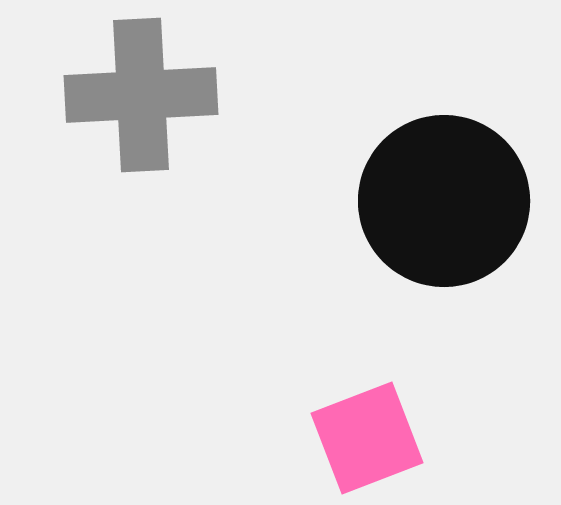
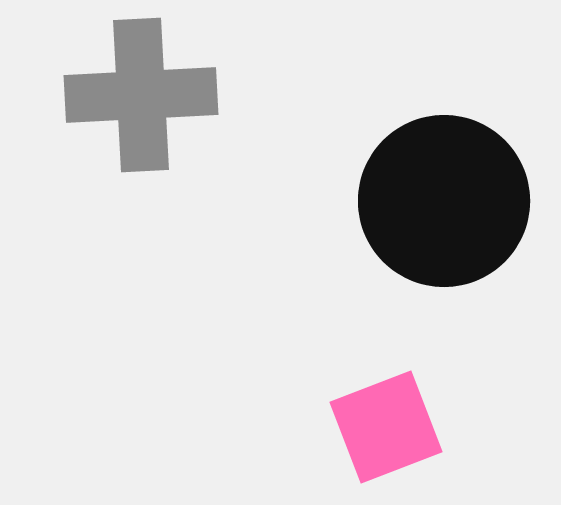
pink square: moved 19 px right, 11 px up
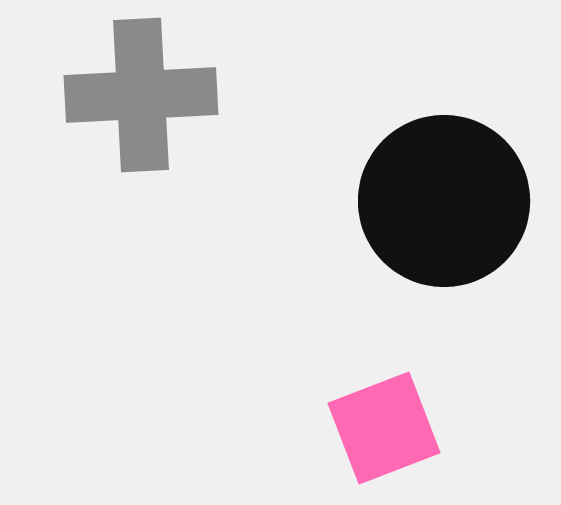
pink square: moved 2 px left, 1 px down
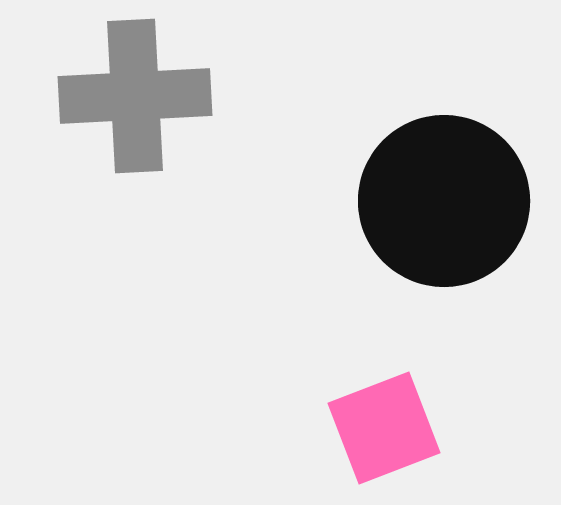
gray cross: moved 6 px left, 1 px down
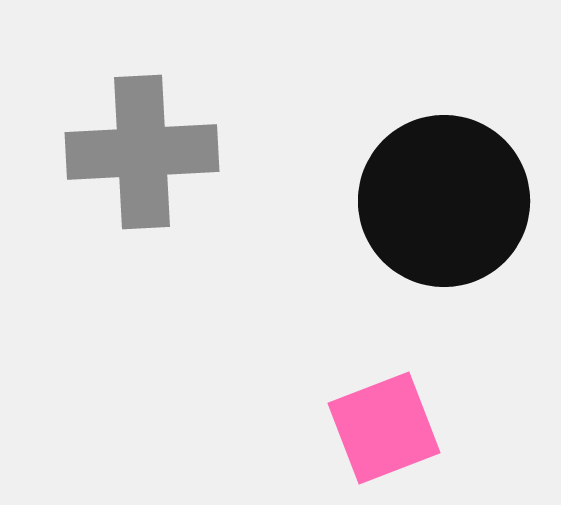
gray cross: moved 7 px right, 56 px down
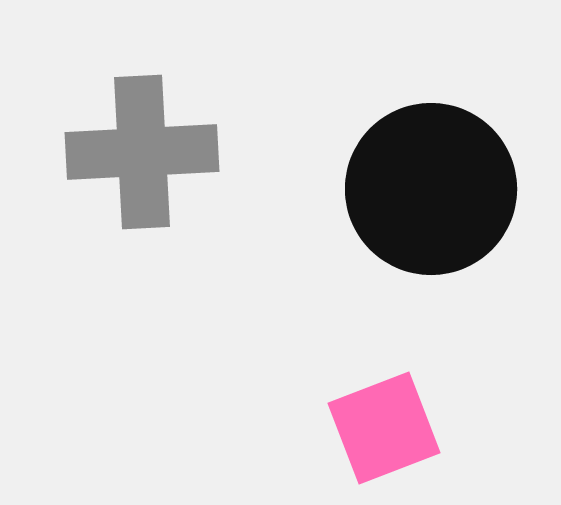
black circle: moved 13 px left, 12 px up
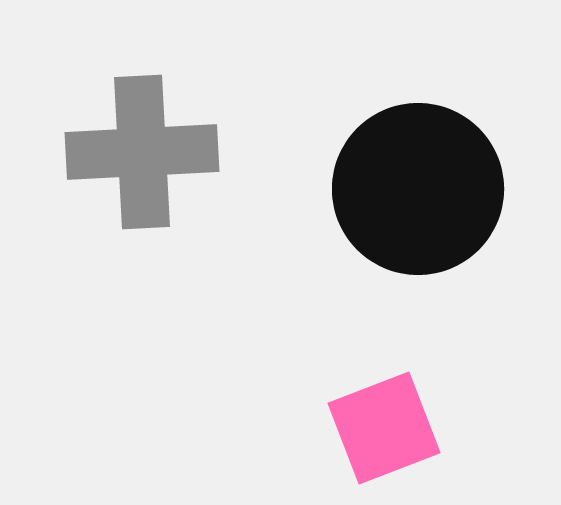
black circle: moved 13 px left
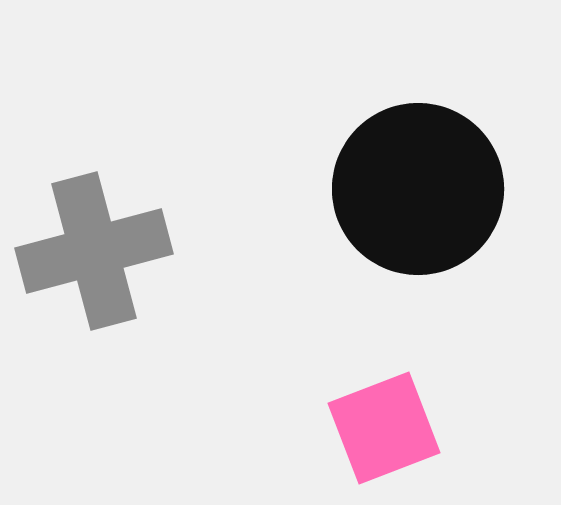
gray cross: moved 48 px left, 99 px down; rotated 12 degrees counterclockwise
